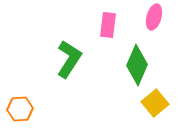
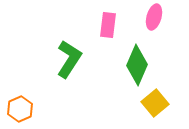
orange hexagon: rotated 20 degrees counterclockwise
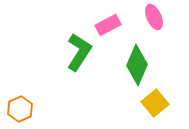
pink ellipse: rotated 40 degrees counterclockwise
pink rectangle: rotated 55 degrees clockwise
green L-shape: moved 10 px right, 7 px up
